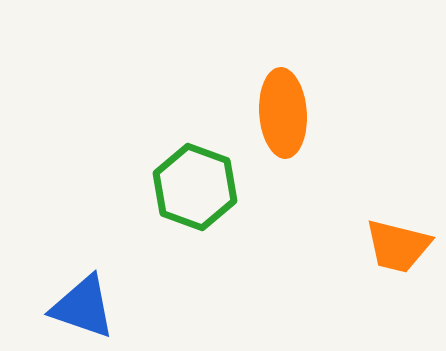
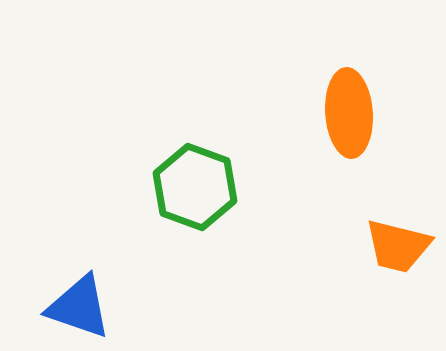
orange ellipse: moved 66 px right
blue triangle: moved 4 px left
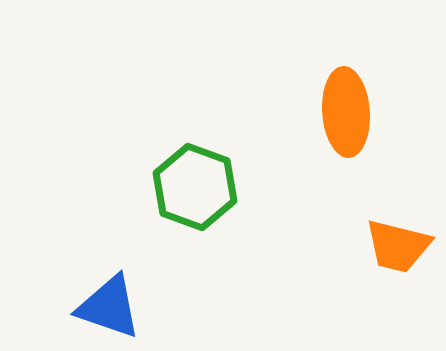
orange ellipse: moved 3 px left, 1 px up
blue triangle: moved 30 px right
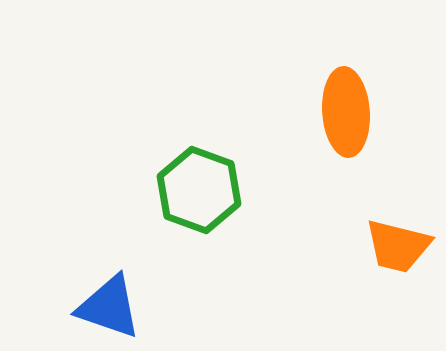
green hexagon: moved 4 px right, 3 px down
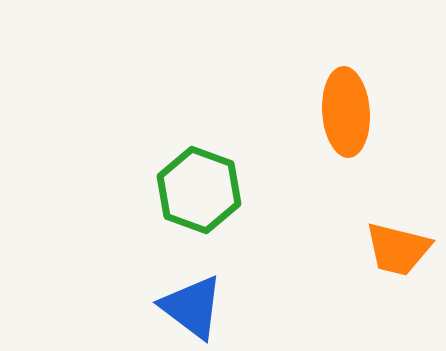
orange trapezoid: moved 3 px down
blue triangle: moved 83 px right; rotated 18 degrees clockwise
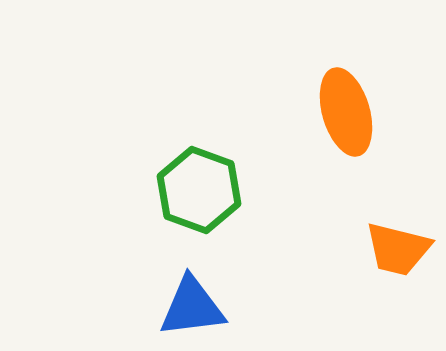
orange ellipse: rotated 12 degrees counterclockwise
blue triangle: rotated 44 degrees counterclockwise
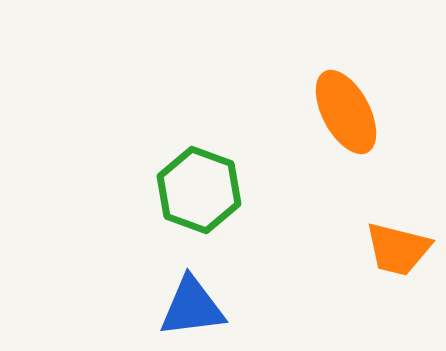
orange ellipse: rotated 12 degrees counterclockwise
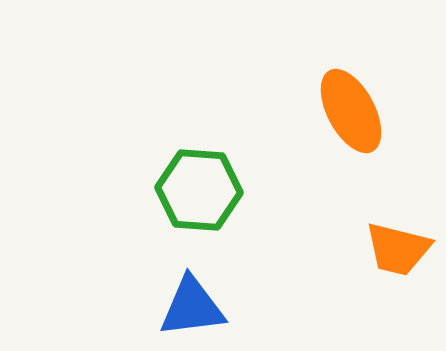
orange ellipse: moved 5 px right, 1 px up
green hexagon: rotated 16 degrees counterclockwise
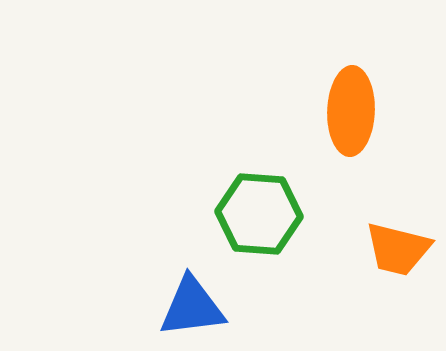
orange ellipse: rotated 30 degrees clockwise
green hexagon: moved 60 px right, 24 px down
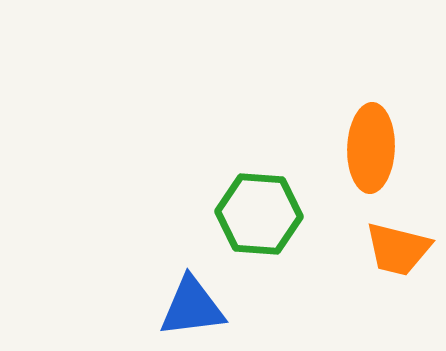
orange ellipse: moved 20 px right, 37 px down
